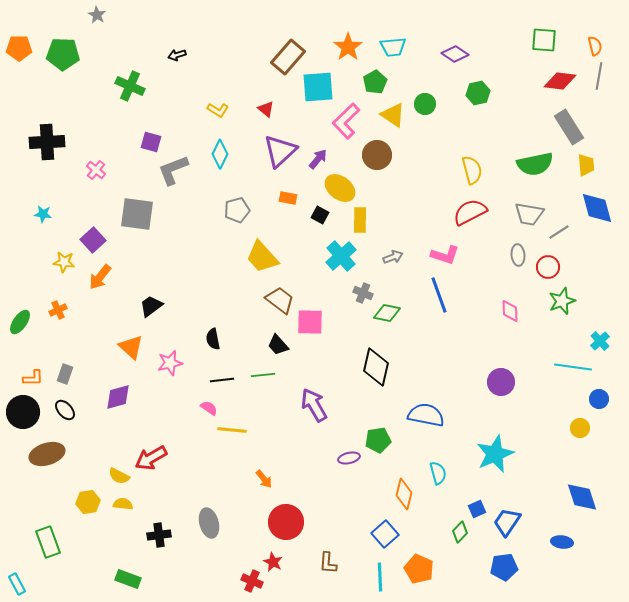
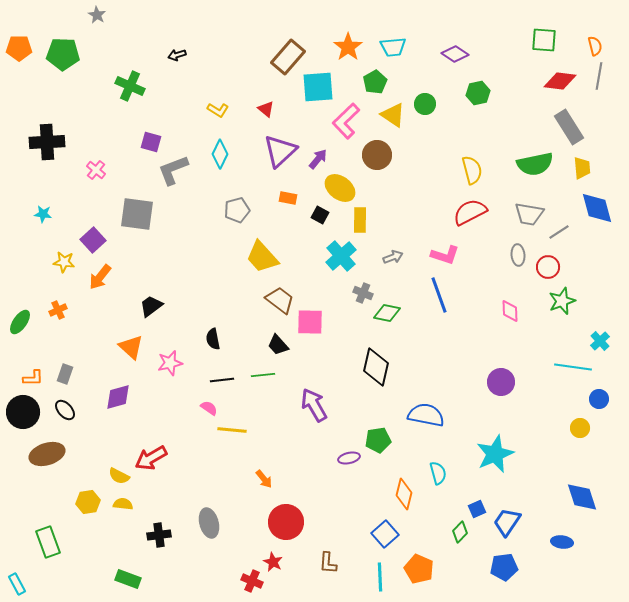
yellow trapezoid at (586, 165): moved 4 px left, 3 px down
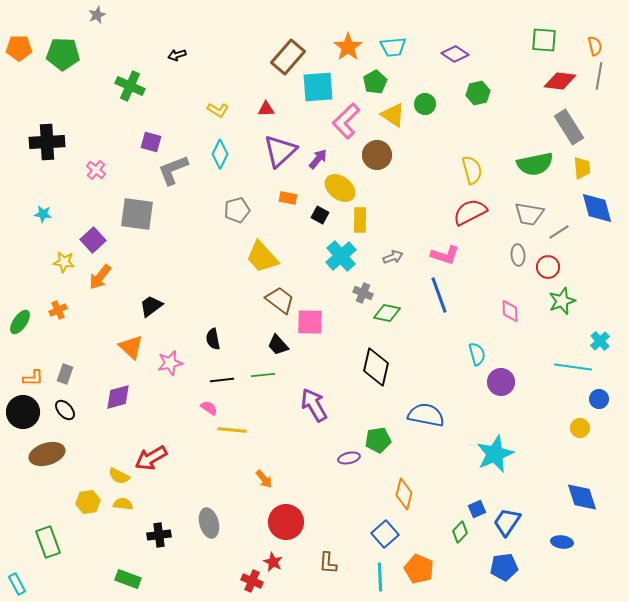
gray star at (97, 15): rotated 18 degrees clockwise
red triangle at (266, 109): rotated 42 degrees counterclockwise
cyan semicircle at (438, 473): moved 39 px right, 119 px up
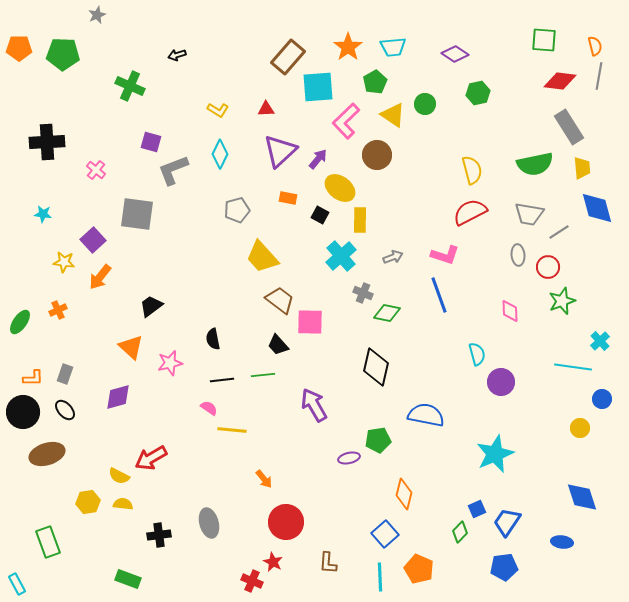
blue circle at (599, 399): moved 3 px right
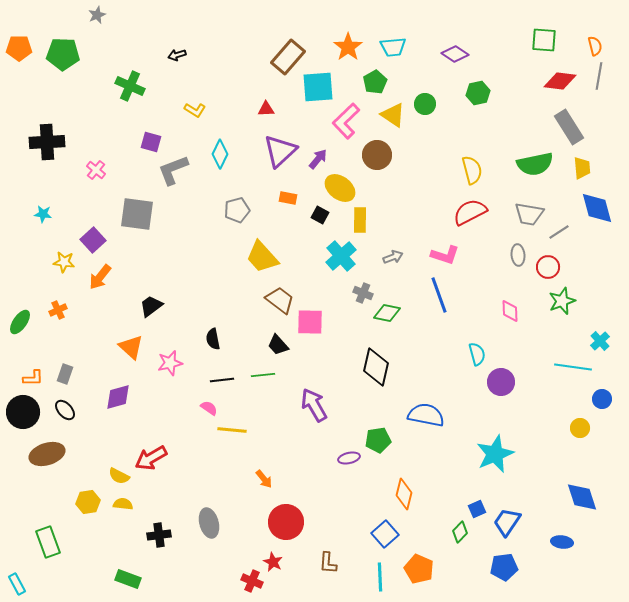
yellow L-shape at (218, 110): moved 23 px left
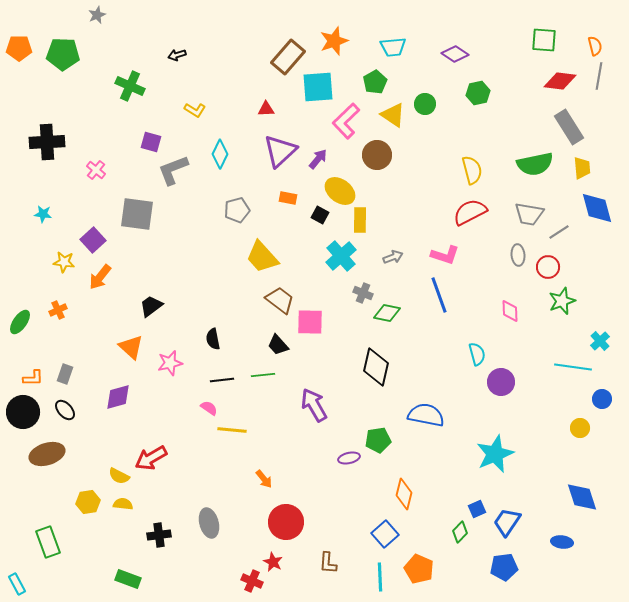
orange star at (348, 47): moved 14 px left, 6 px up; rotated 16 degrees clockwise
yellow ellipse at (340, 188): moved 3 px down
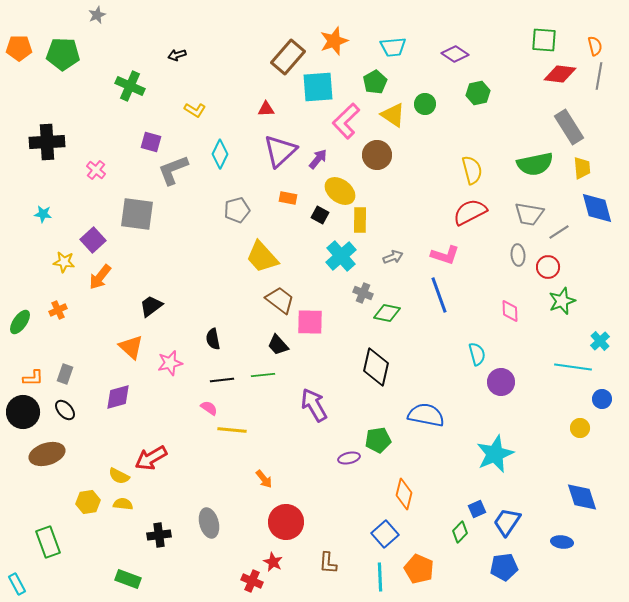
red diamond at (560, 81): moved 7 px up
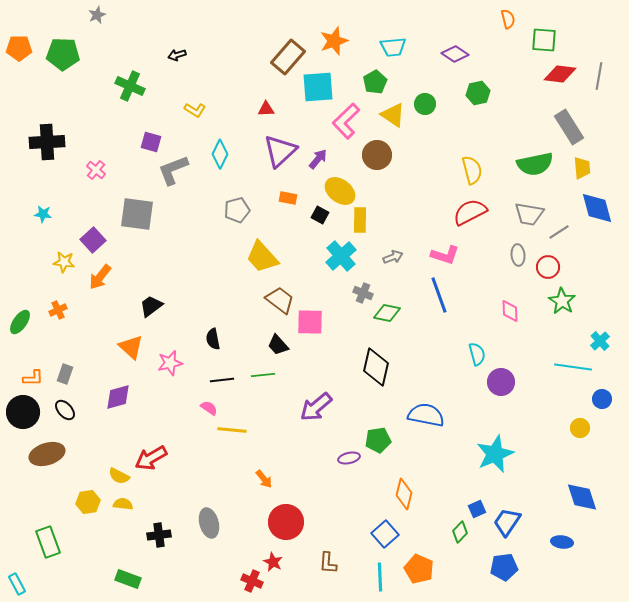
orange semicircle at (595, 46): moved 87 px left, 27 px up
green star at (562, 301): rotated 20 degrees counterclockwise
purple arrow at (314, 405): moved 2 px right, 2 px down; rotated 100 degrees counterclockwise
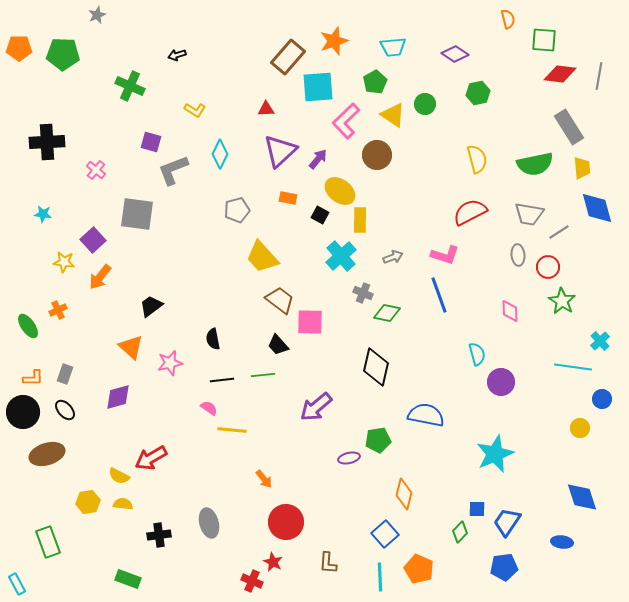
yellow semicircle at (472, 170): moved 5 px right, 11 px up
green ellipse at (20, 322): moved 8 px right, 4 px down; rotated 70 degrees counterclockwise
blue square at (477, 509): rotated 24 degrees clockwise
